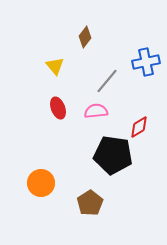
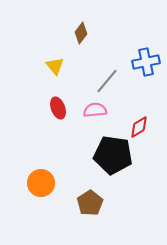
brown diamond: moved 4 px left, 4 px up
pink semicircle: moved 1 px left, 1 px up
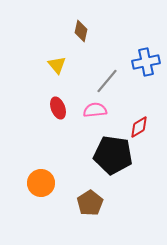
brown diamond: moved 2 px up; rotated 25 degrees counterclockwise
yellow triangle: moved 2 px right, 1 px up
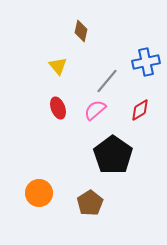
yellow triangle: moved 1 px right, 1 px down
pink semicircle: rotated 35 degrees counterclockwise
red diamond: moved 1 px right, 17 px up
black pentagon: rotated 27 degrees clockwise
orange circle: moved 2 px left, 10 px down
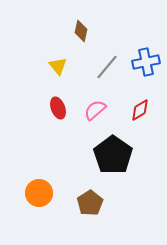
gray line: moved 14 px up
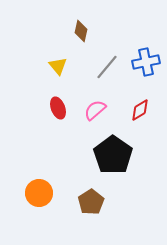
brown pentagon: moved 1 px right, 1 px up
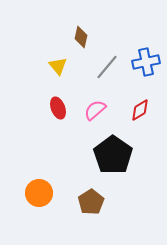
brown diamond: moved 6 px down
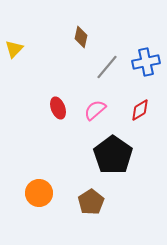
yellow triangle: moved 44 px left, 17 px up; rotated 24 degrees clockwise
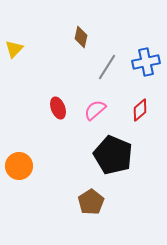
gray line: rotated 8 degrees counterclockwise
red diamond: rotated 10 degrees counterclockwise
black pentagon: rotated 12 degrees counterclockwise
orange circle: moved 20 px left, 27 px up
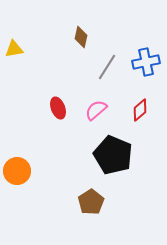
yellow triangle: rotated 36 degrees clockwise
pink semicircle: moved 1 px right
orange circle: moved 2 px left, 5 px down
